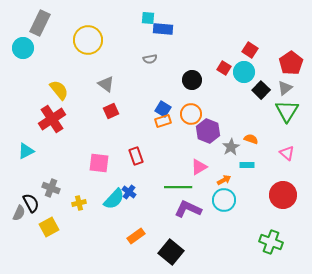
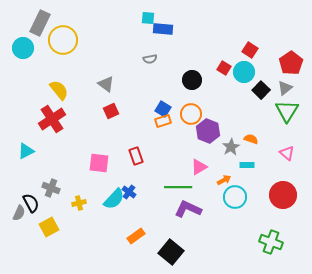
yellow circle at (88, 40): moved 25 px left
cyan circle at (224, 200): moved 11 px right, 3 px up
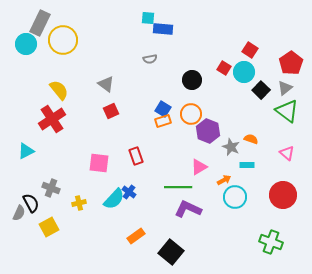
cyan circle at (23, 48): moved 3 px right, 4 px up
green triangle at (287, 111): rotated 25 degrees counterclockwise
gray star at (231, 147): rotated 18 degrees counterclockwise
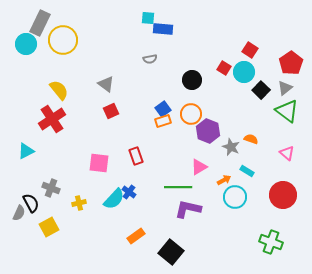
blue square at (163, 109): rotated 21 degrees clockwise
cyan rectangle at (247, 165): moved 6 px down; rotated 32 degrees clockwise
purple L-shape at (188, 209): rotated 12 degrees counterclockwise
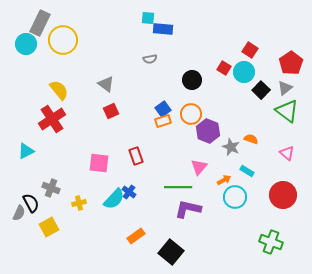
pink triangle at (199, 167): rotated 18 degrees counterclockwise
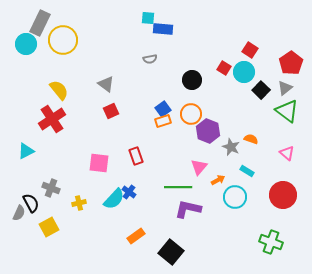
orange arrow at (224, 180): moved 6 px left
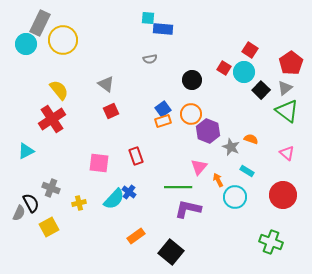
orange arrow at (218, 180): rotated 88 degrees counterclockwise
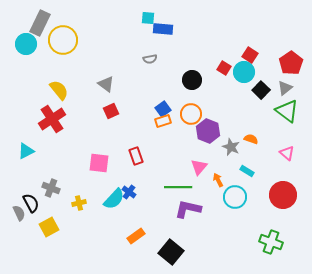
red square at (250, 50): moved 5 px down
gray semicircle at (19, 213): rotated 49 degrees counterclockwise
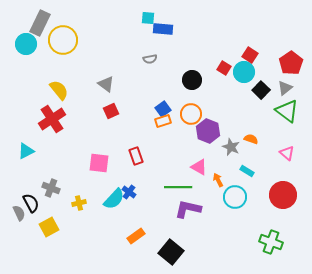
pink triangle at (199, 167): rotated 42 degrees counterclockwise
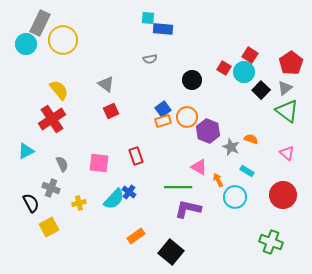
orange circle at (191, 114): moved 4 px left, 3 px down
gray semicircle at (19, 213): moved 43 px right, 49 px up
